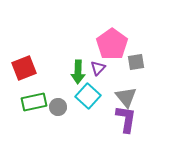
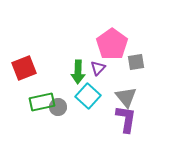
green rectangle: moved 8 px right
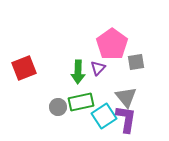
cyan square: moved 16 px right, 20 px down; rotated 15 degrees clockwise
green rectangle: moved 39 px right
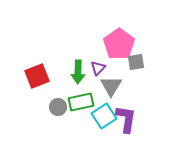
pink pentagon: moved 7 px right
red square: moved 13 px right, 8 px down
gray triangle: moved 15 px left, 11 px up; rotated 10 degrees clockwise
